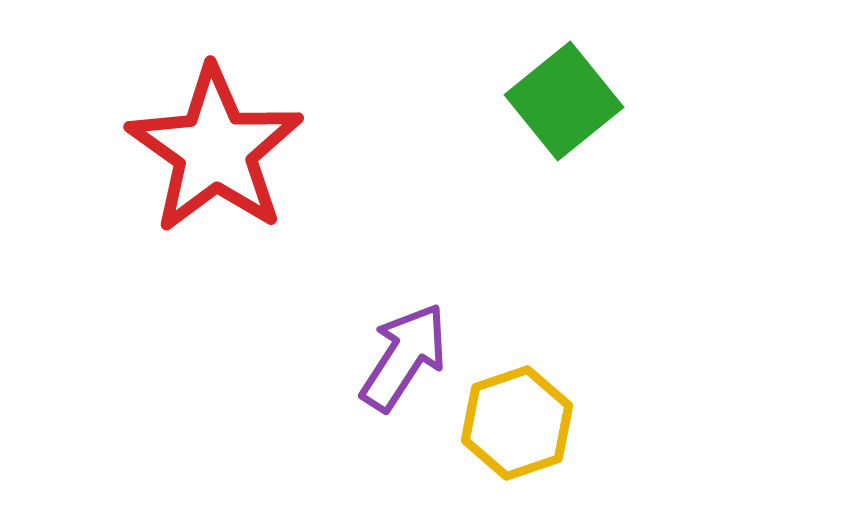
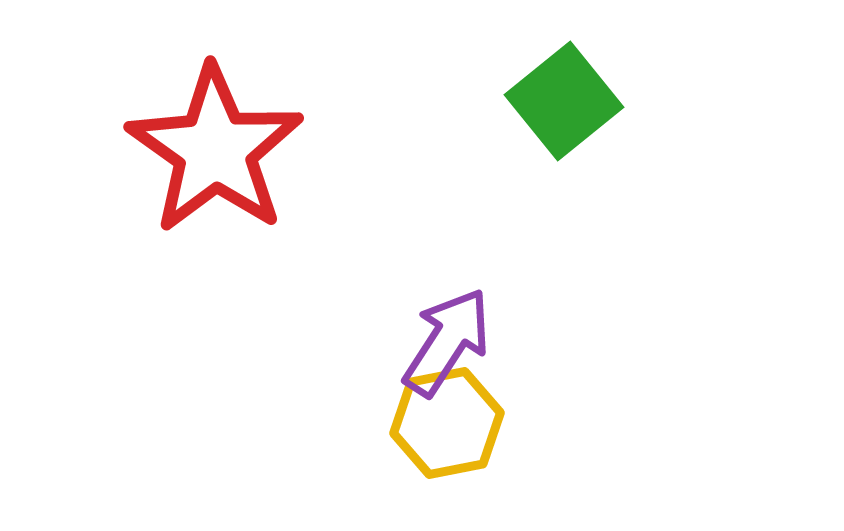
purple arrow: moved 43 px right, 15 px up
yellow hexagon: moved 70 px left; rotated 8 degrees clockwise
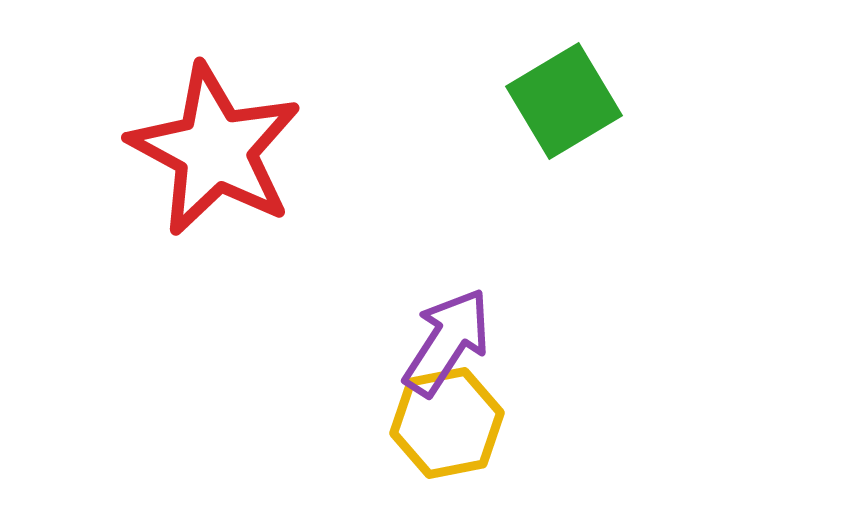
green square: rotated 8 degrees clockwise
red star: rotated 7 degrees counterclockwise
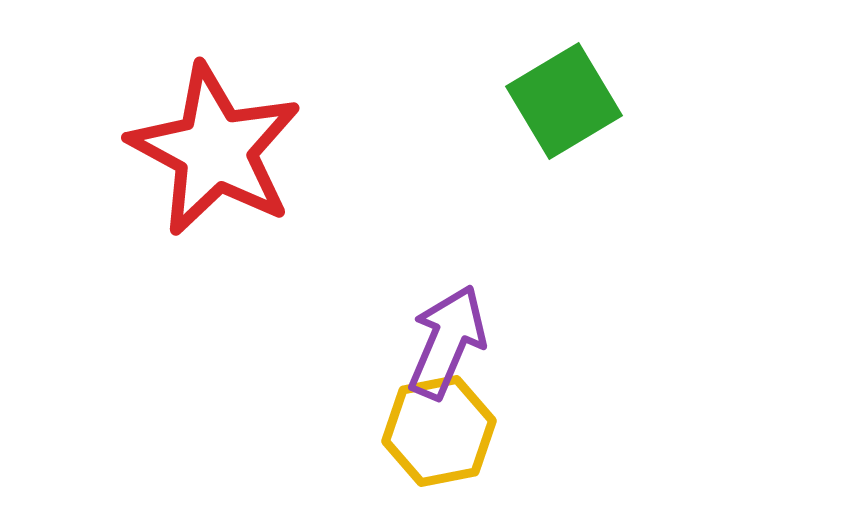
purple arrow: rotated 10 degrees counterclockwise
yellow hexagon: moved 8 px left, 8 px down
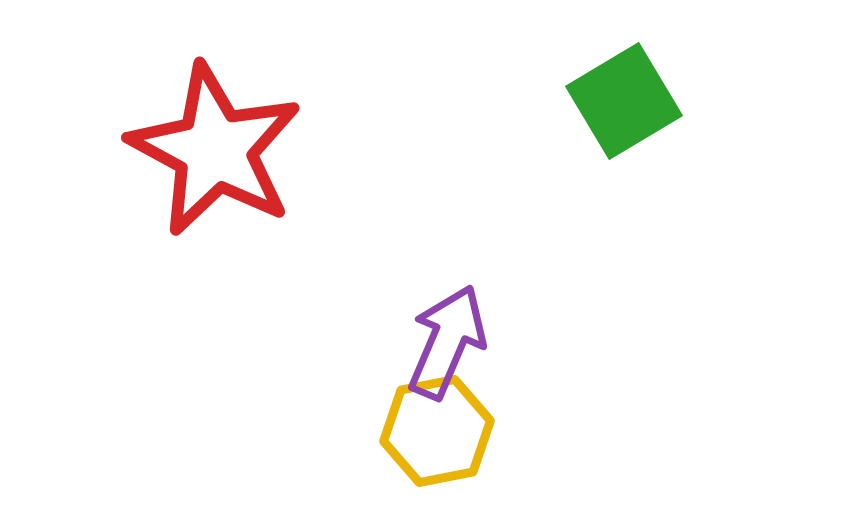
green square: moved 60 px right
yellow hexagon: moved 2 px left
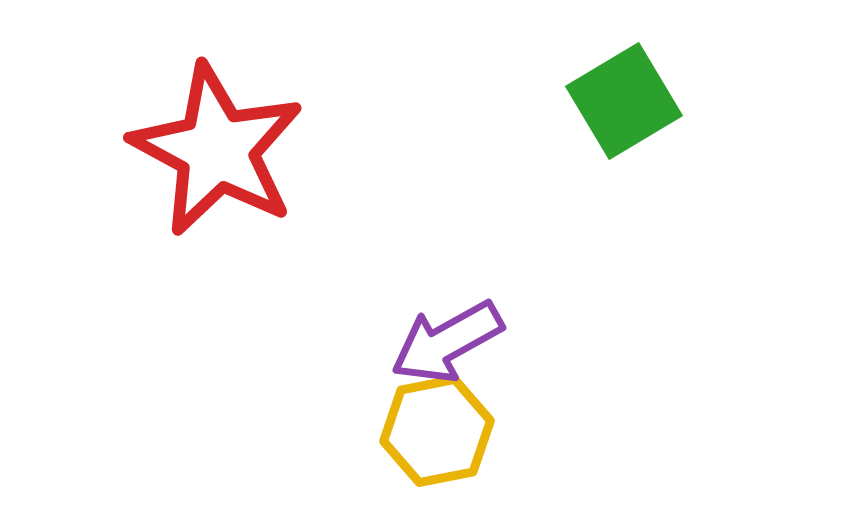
red star: moved 2 px right
purple arrow: rotated 142 degrees counterclockwise
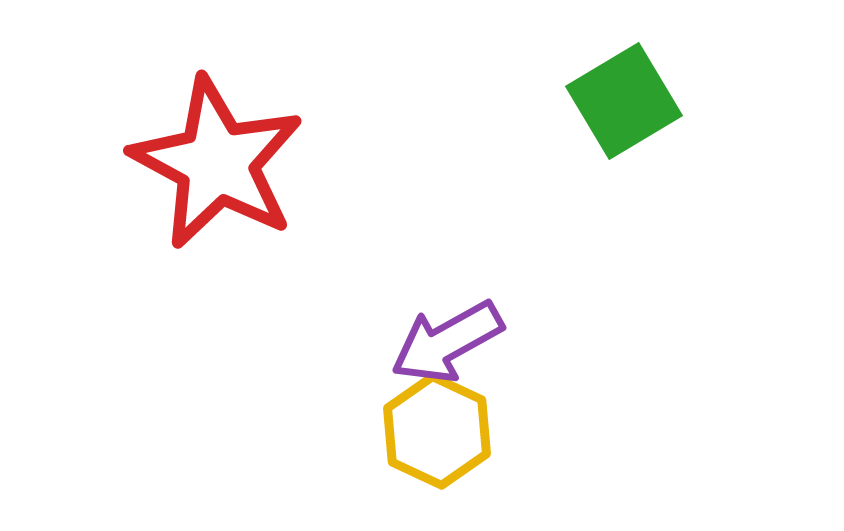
red star: moved 13 px down
yellow hexagon: rotated 24 degrees counterclockwise
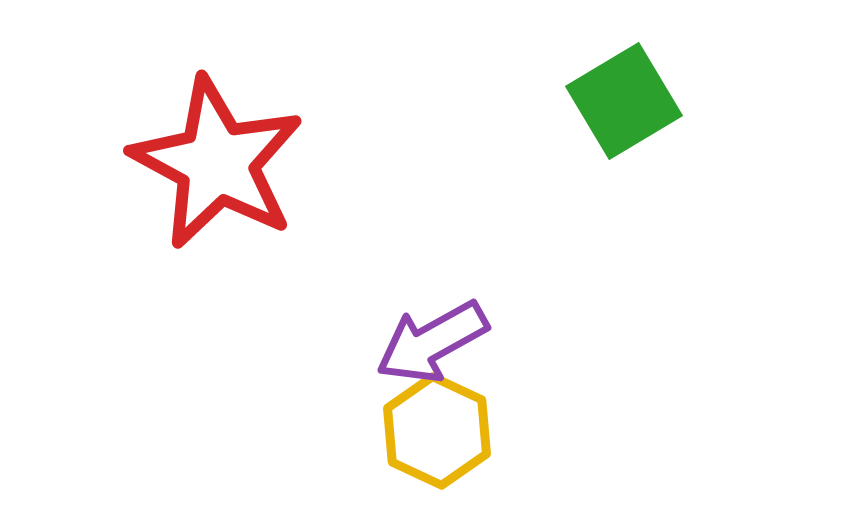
purple arrow: moved 15 px left
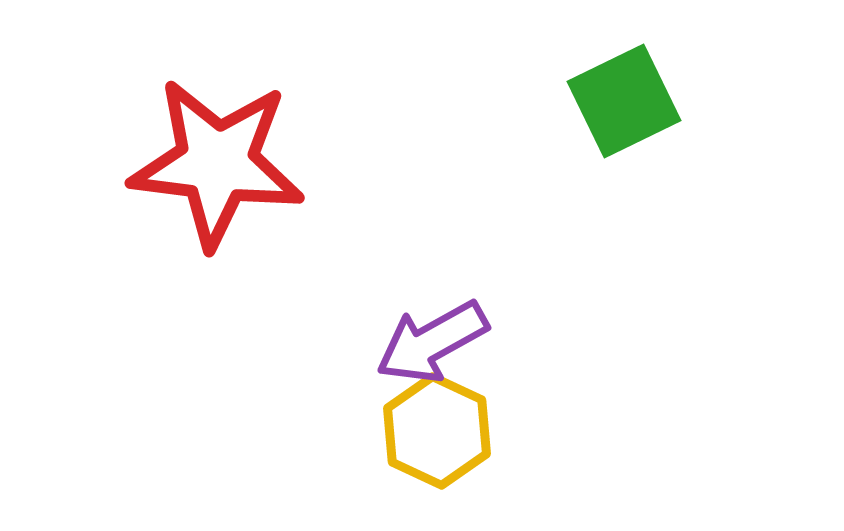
green square: rotated 5 degrees clockwise
red star: rotated 21 degrees counterclockwise
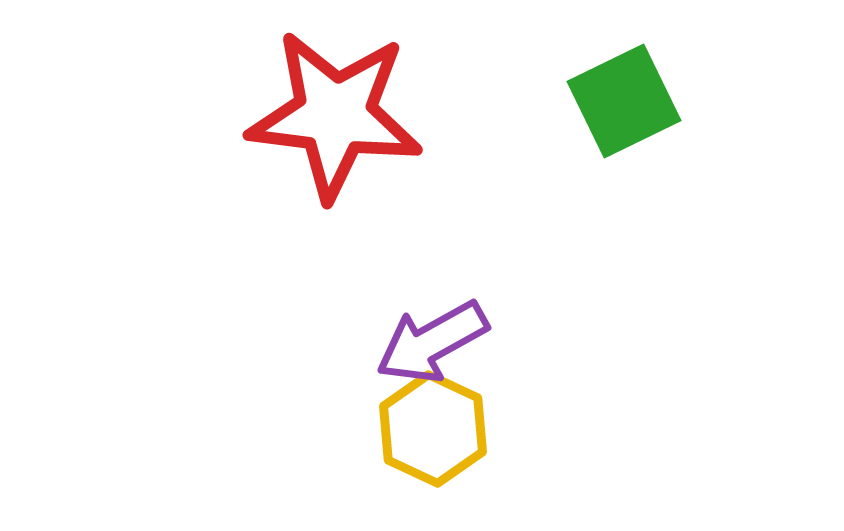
red star: moved 118 px right, 48 px up
yellow hexagon: moved 4 px left, 2 px up
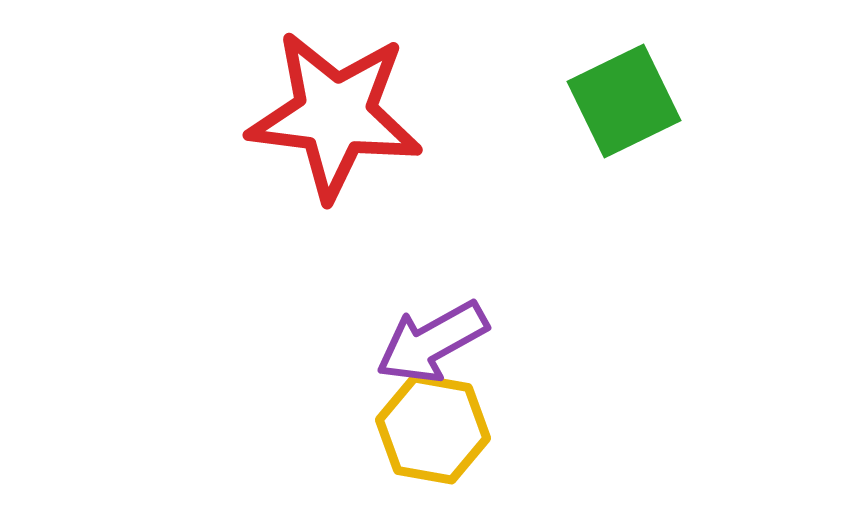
yellow hexagon: rotated 15 degrees counterclockwise
